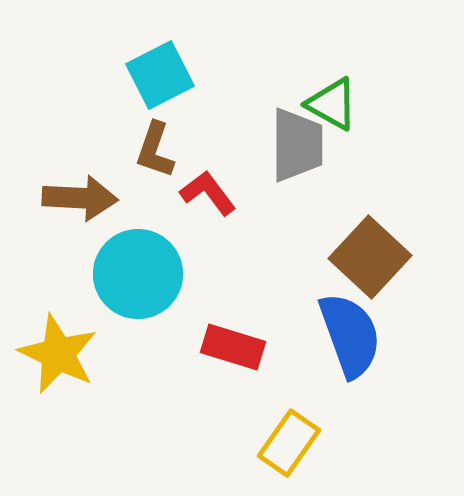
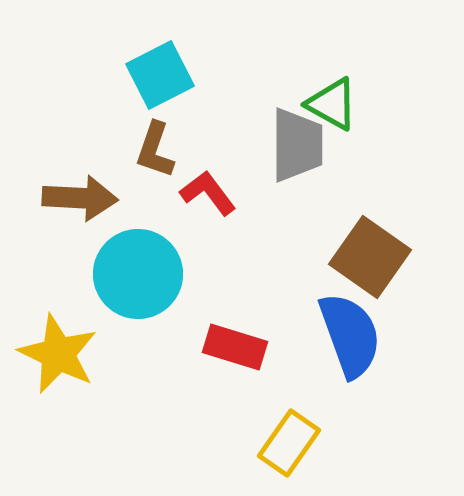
brown square: rotated 8 degrees counterclockwise
red rectangle: moved 2 px right
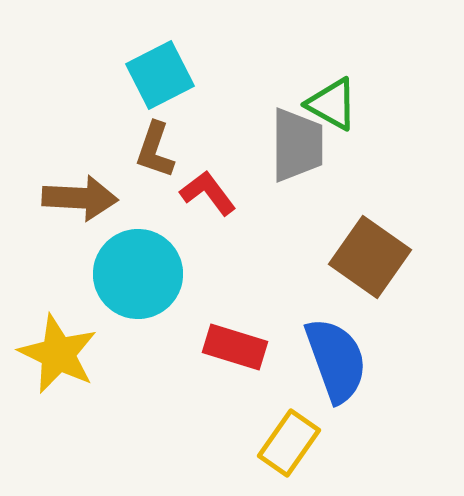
blue semicircle: moved 14 px left, 25 px down
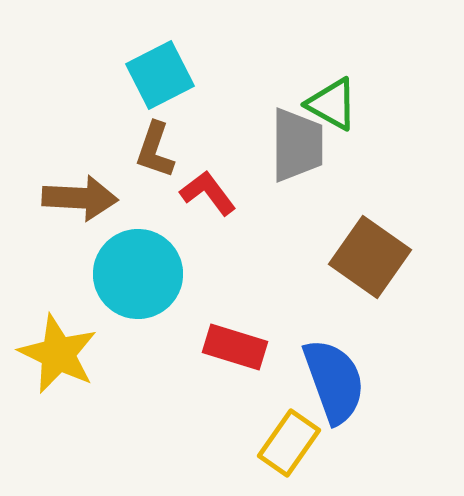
blue semicircle: moved 2 px left, 21 px down
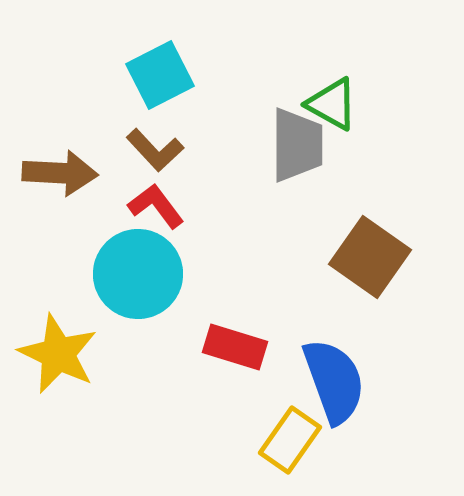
brown L-shape: rotated 62 degrees counterclockwise
red L-shape: moved 52 px left, 13 px down
brown arrow: moved 20 px left, 25 px up
yellow rectangle: moved 1 px right, 3 px up
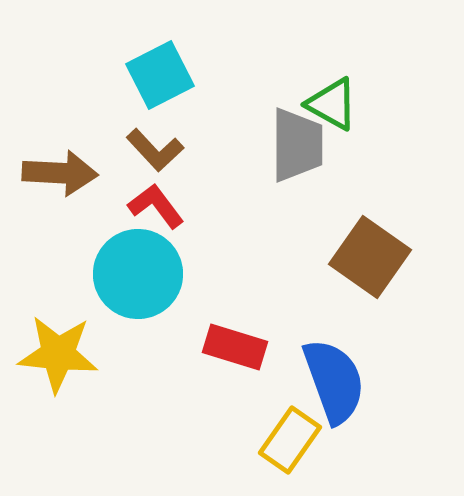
yellow star: rotated 20 degrees counterclockwise
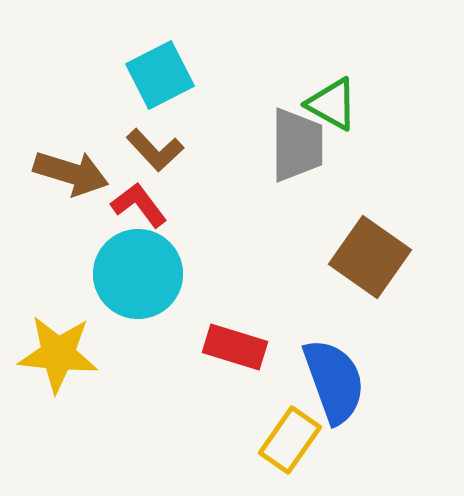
brown arrow: moved 11 px right; rotated 14 degrees clockwise
red L-shape: moved 17 px left, 1 px up
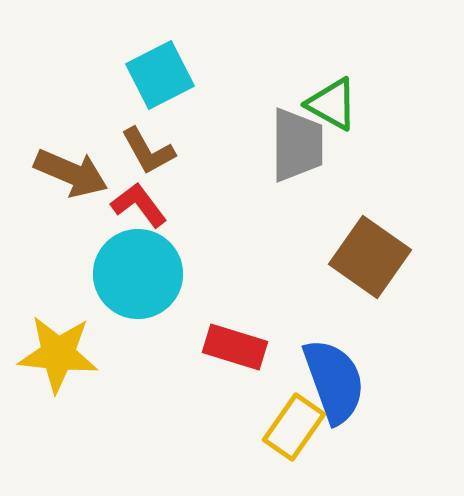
brown L-shape: moved 7 px left, 1 px down; rotated 14 degrees clockwise
brown arrow: rotated 6 degrees clockwise
yellow rectangle: moved 4 px right, 13 px up
